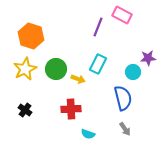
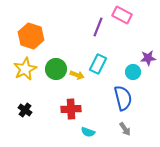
yellow arrow: moved 1 px left, 4 px up
cyan semicircle: moved 2 px up
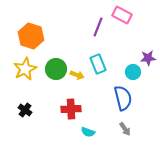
cyan rectangle: rotated 48 degrees counterclockwise
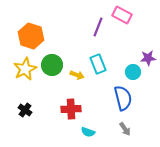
green circle: moved 4 px left, 4 px up
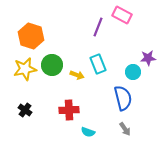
yellow star: rotated 15 degrees clockwise
red cross: moved 2 px left, 1 px down
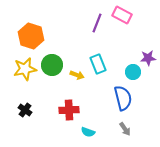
purple line: moved 1 px left, 4 px up
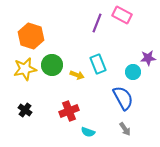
blue semicircle: rotated 15 degrees counterclockwise
red cross: moved 1 px down; rotated 18 degrees counterclockwise
